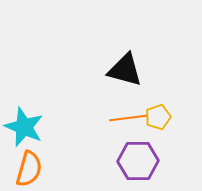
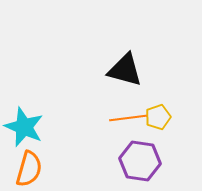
purple hexagon: moved 2 px right; rotated 9 degrees clockwise
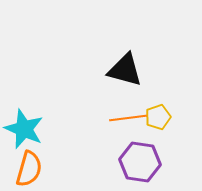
cyan star: moved 2 px down
purple hexagon: moved 1 px down
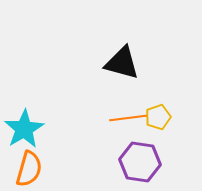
black triangle: moved 3 px left, 7 px up
cyan star: rotated 18 degrees clockwise
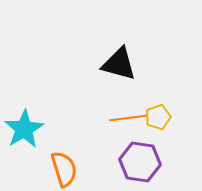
black triangle: moved 3 px left, 1 px down
orange semicircle: moved 35 px right; rotated 33 degrees counterclockwise
